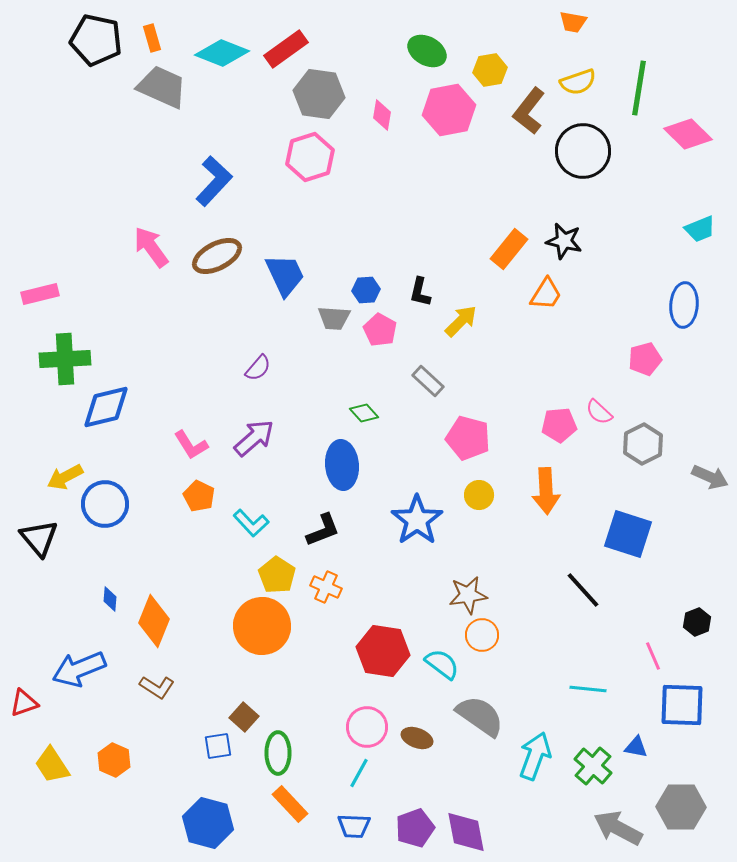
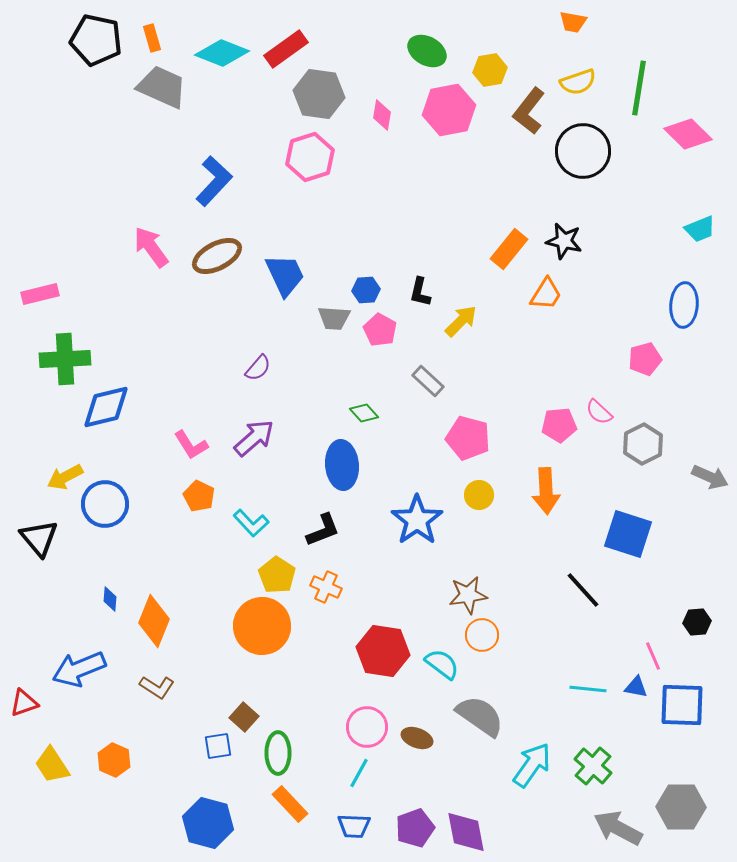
black hexagon at (697, 622): rotated 16 degrees clockwise
blue triangle at (636, 747): moved 60 px up
cyan arrow at (535, 756): moved 3 px left, 9 px down; rotated 15 degrees clockwise
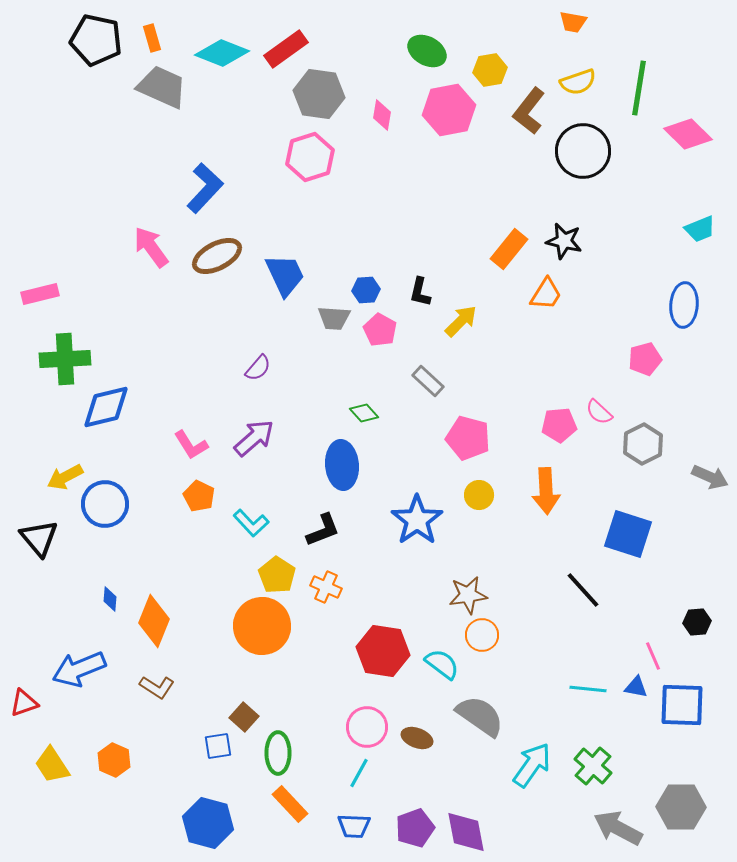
blue L-shape at (214, 181): moved 9 px left, 7 px down
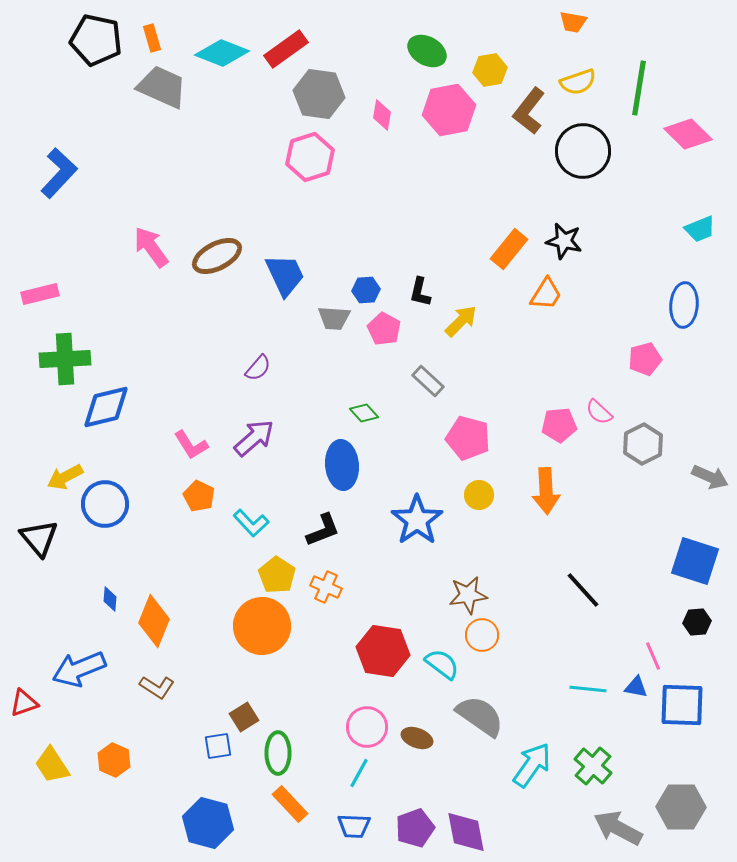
blue L-shape at (205, 188): moved 146 px left, 15 px up
pink pentagon at (380, 330): moved 4 px right, 1 px up
blue square at (628, 534): moved 67 px right, 27 px down
brown square at (244, 717): rotated 16 degrees clockwise
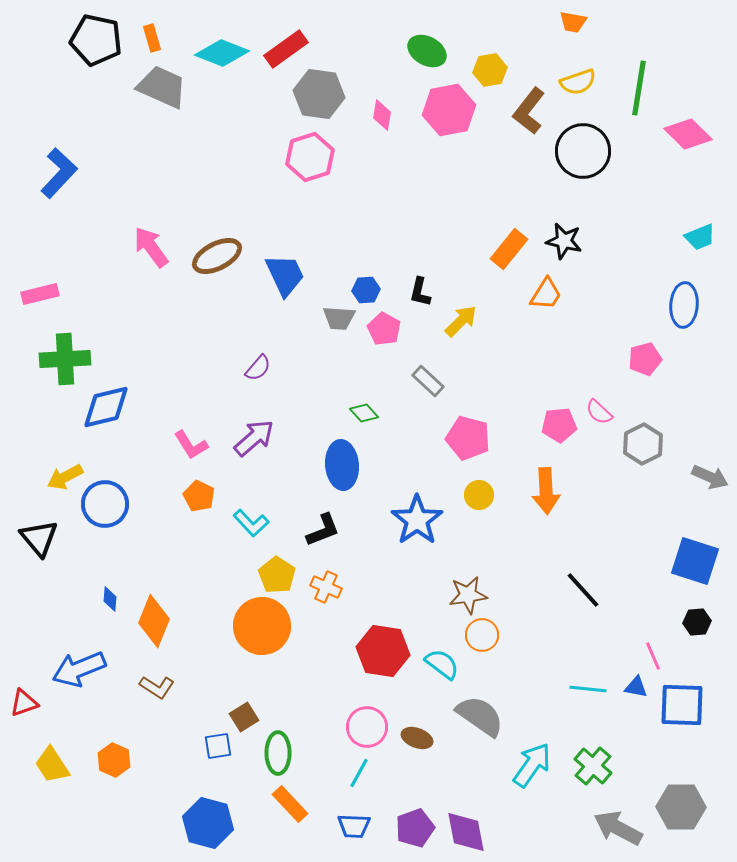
cyan trapezoid at (700, 229): moved 8 px down
gray trapezoid at (334, 318): moved 5 px right
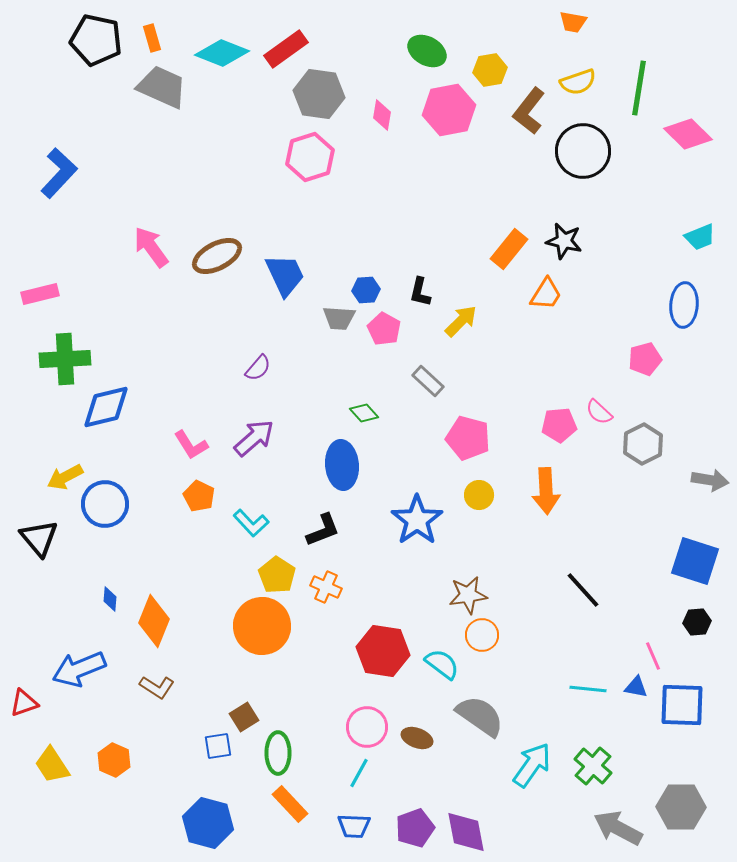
gray arrow at (710, 477): moved 3 px down; rotated 15 degrees counterclockwise
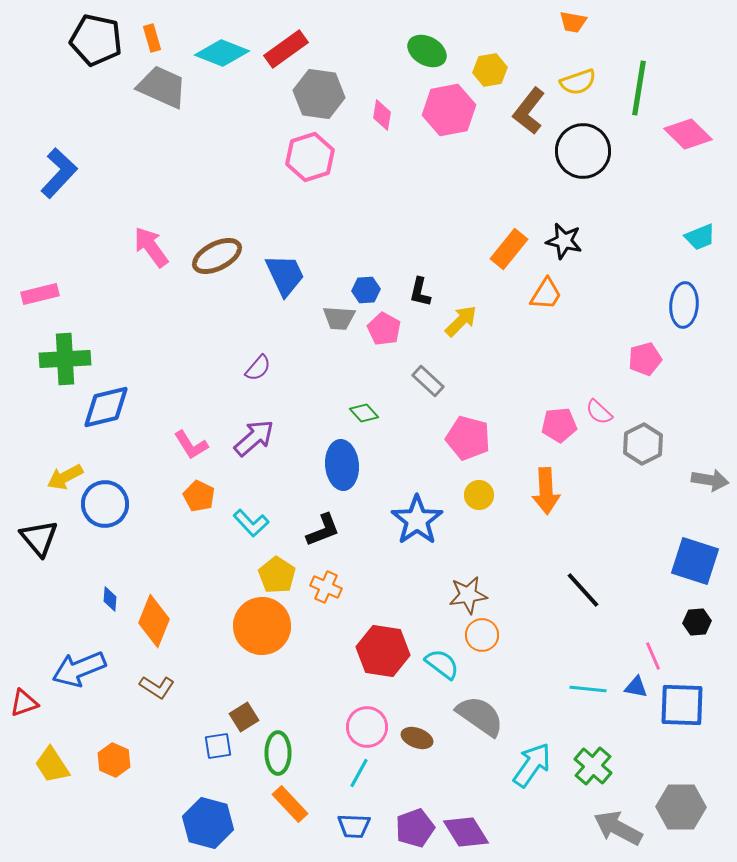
purple diamond at (466, 832): rotated 21 degrees counterclockwise
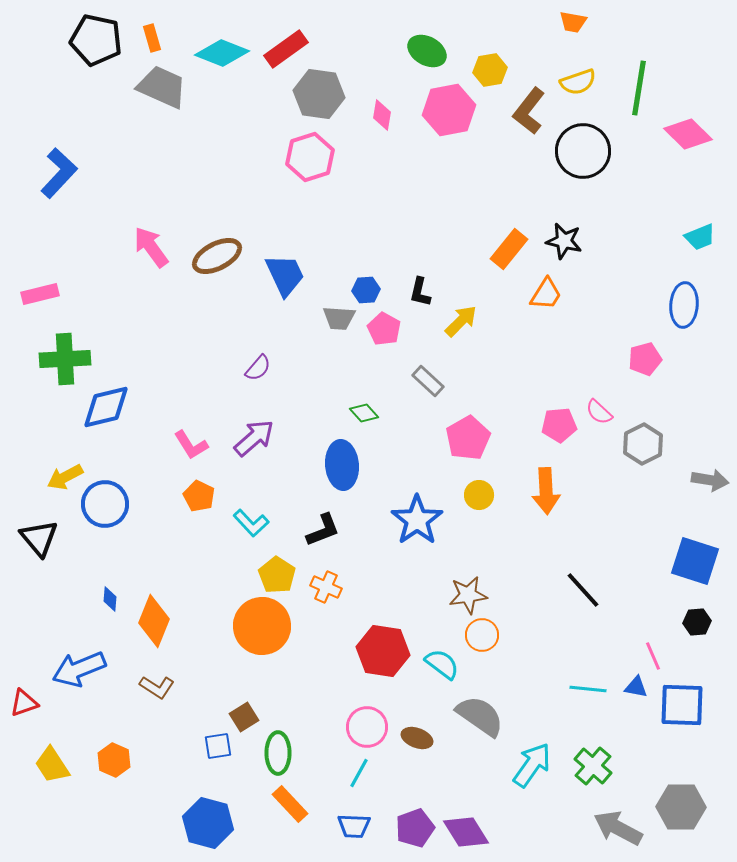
pink pentagon at (468, 438): rotated 27 degrees clockwise
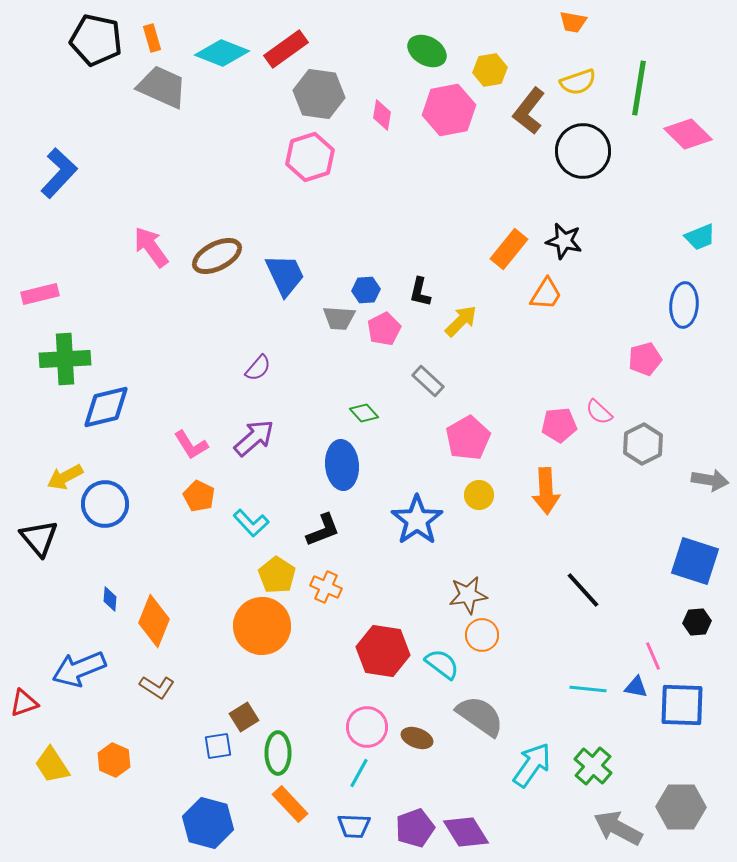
pink pentagon at (384, 329): rotated 16 degrees clockwise
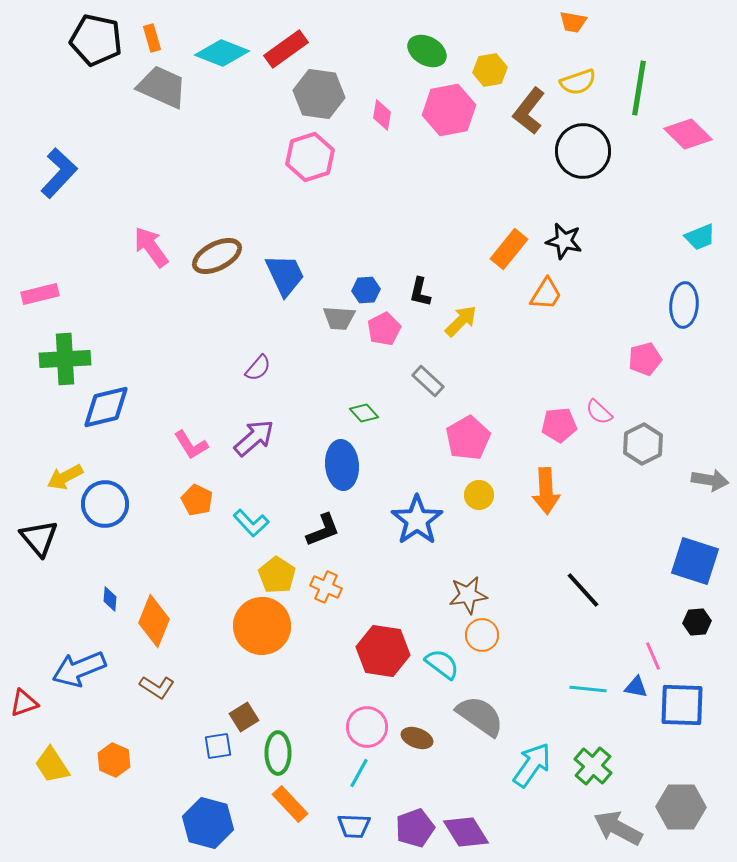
orange pentagon at (199, 496): moved 2 px left, 4 px down
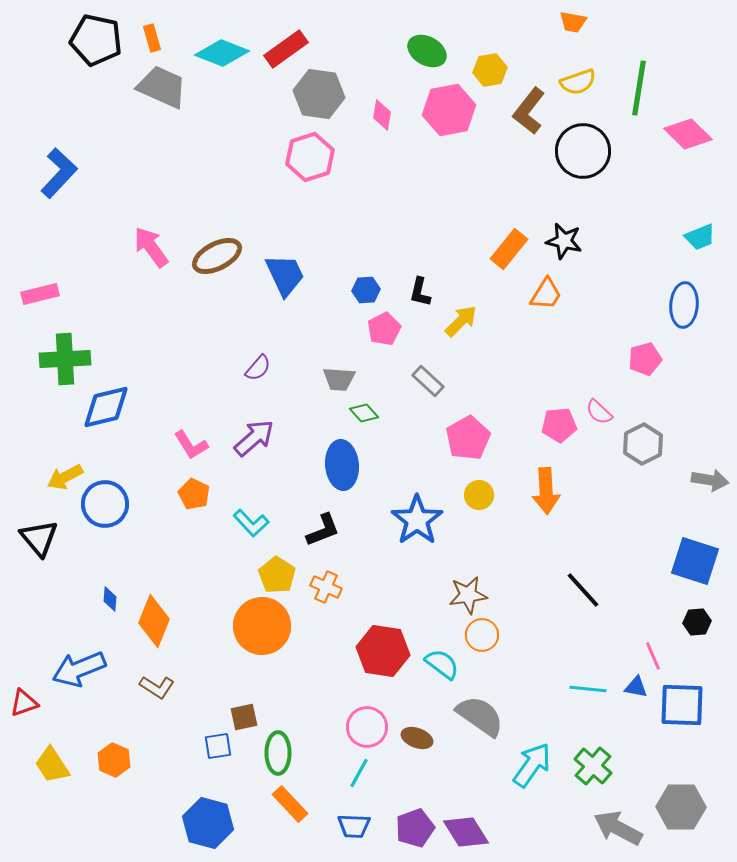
gray trapezoid at (339, 318): moved 61 px down
orange pentagon at (197, 500): moved 3 px left, 6 px up
brown square at (244, 717): rotated 20 degrees clockwise
